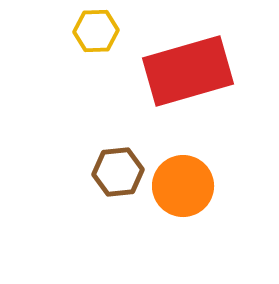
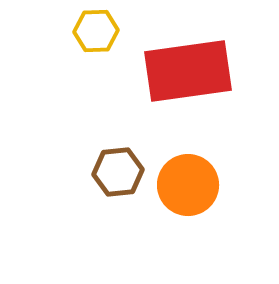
red rectangle: rotated 8 degrees clockwise
orange circle: moved 5 px right, 1 px up
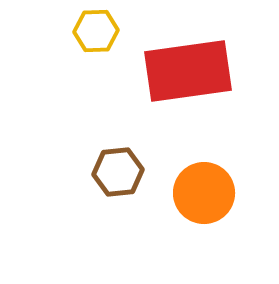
orange circle: moved 16 px right, 8 px down
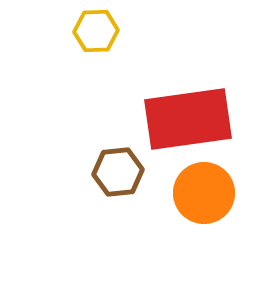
red rectangle: moved 48 px down
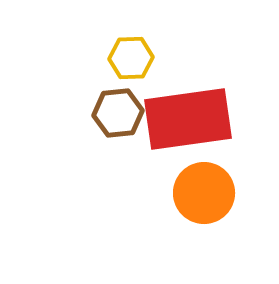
yellow hexagon: moved 35 px right, 27 px down
brown hexagon: moved 59 px up
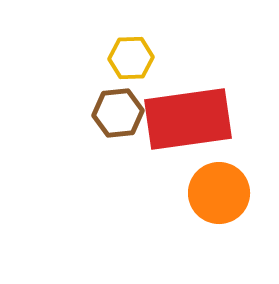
orange circle: moved 15 px right
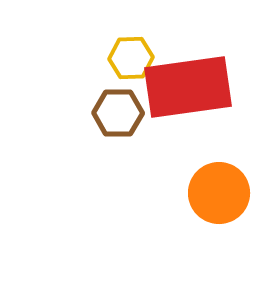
brown hexagon: rotated 6 degrees clockwise
red rectangle: moved 32 px up
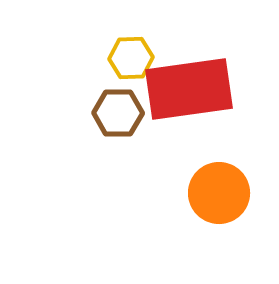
red rectangle: moved 1 px right, 2 px down
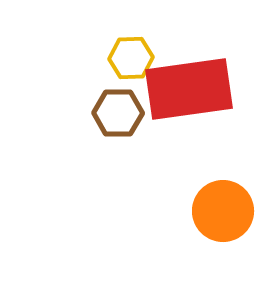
orange circle: moved 4 px right, 18 px down
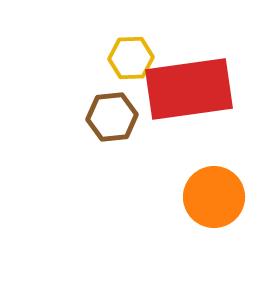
brown hexagon: moved 6 px left, 4 px down; rotated 6 degrees counterclockwise
orange circle: moved 9 px left, 14 px up
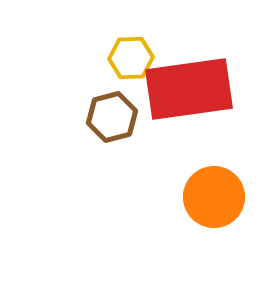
brown hexagon: rotated 9 degrees counterclockwise
